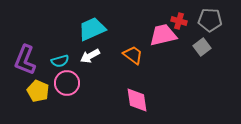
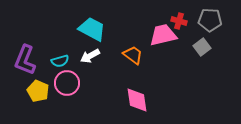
cyan trapezoid: rotated 52 degrees clockwise
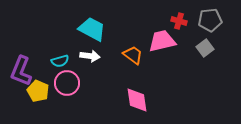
gray pentagon: rotated 10 degrees counterclockwise
pink trapezoid: moved 1 px left, 6 px down
gray square: moved 3 px right, 1 px down
white arrow: rotated 144 degrees counterclockwise
purple L-shape: moved 4 px left, 11 px down
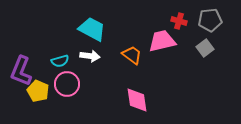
orange trapezoid: moved 1 px left
pink circle: moved 1 px down
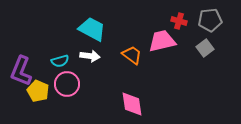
pink diamond: moved 5 px left, 4 px down
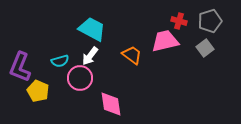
gray pentagon: moved 1 px down; rotated 10 degrees counterclockwise
pink trapezoid: moved 3 px right
white arrow: rotated 120 degrees clockwise
purple L-shape: moved 1 px left, 4 px up
pink circle: moved 13 px right, 6 px up
pink diamond: moved 21 px left
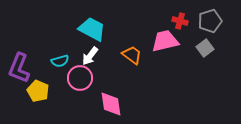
red cross: moved 1 px right
purple L-shape: moved 1 px left, 1 px down
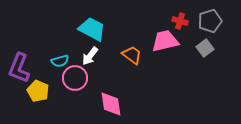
pink circle: moved 5 px left
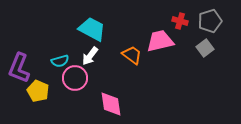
pink trapezoid: moved 5 px left
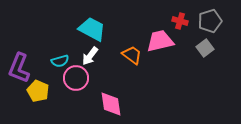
pink circle: moved 1 px right
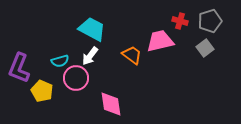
yellow pentagon: moved 4 px right
